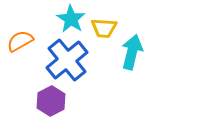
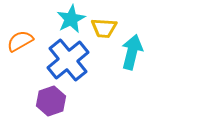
cyan star: rotated 12 degrees clockwise
blue cross: moved 1 px right
purple hexagon: rotated 8 degrees clockwise
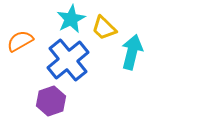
yellow trapezoid: rotated 40 degrees clockwise
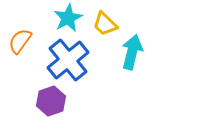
cyan star: moved 3 px left, 1 px up
yellow trapezoid: moved 1 px right, 4 px up
orange semicircle: rotated 24 degrees counterclockwise
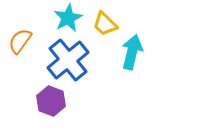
purple hexagon: rotated 20 degrees counterclockwise
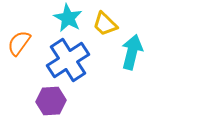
cyan star: rotated 16 degrees counterclockwise
orange semicircle: moved 1 px left, 2 px down
blue cross: rotated 6 degrees clockwise
purple hexagon: rotated 24 degrees counterclockwise
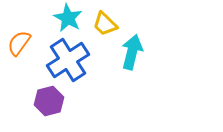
purple hexagon: moved 2 px left; rotated 12 degrees counterclockwise
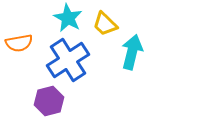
orange semicircle: rotated 136 degrees counterclockwise
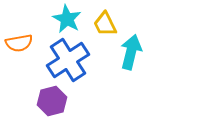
cyan star: moved 1 px left, 1 px down
yellow trapezoid: rotated 20 degrees clockwise
cyan arrow: moved 1 px left
purple hexagon: moved 3 px right
